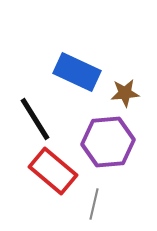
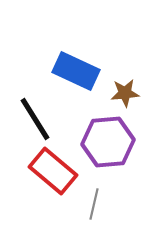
blue rectangle: moved 1 px left, 1 px up
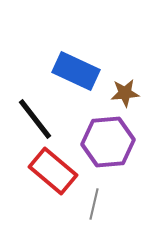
black line: rotated 6 degrees counterclockwise
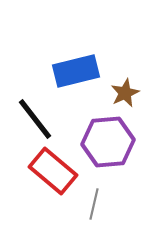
blue rectangle: rotated 39 degrees counterclockwise
brown star: rotated 20 degrees counterclockwise
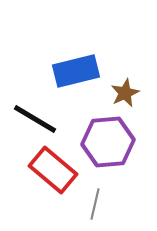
black line: rotated 21 degrees counterclockwise
red rectangle: moved 1 px up
gray line: moved 1 px right
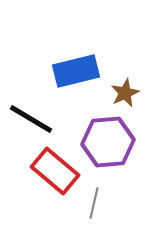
black line: moved 4 px left
red rectangle: moved 2 px right, 1 px down
gray line: moved 1 px left, 1 px up
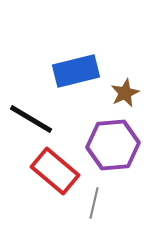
purple hexagon: moved 5 px right, 3 px down
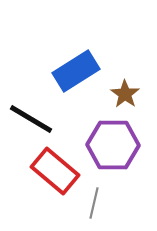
blue rectangle: rotated 18 degrees counterclockwise
brown star: moved 1 px down; rotated 12 degrees counterclockwise
purple hexagon: rotated 6 degrees clockwise
